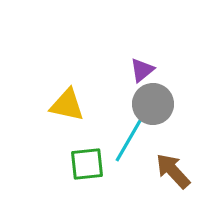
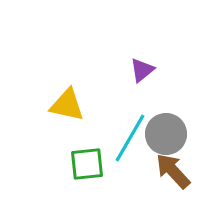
gray circle: moved 13 px right, 30 px down
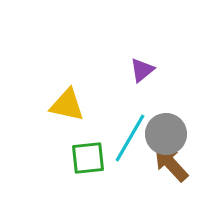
green square: moved 1 px right, 6 px up
brown arrow: moved 2 px left, 7 px up
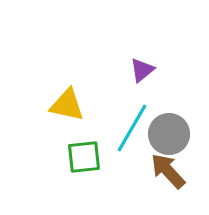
gray circle: moved 3 px right
cyan line: moved 2 px right, 10 px up
green square: moved 4 px left, 1 px up
brown arrow: moved 3 px left, 7 px down
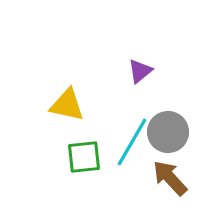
purple triangle: moved 2 px left, 1 px down
cyan line: moved 14 px down
gray circle: moved 1 px left, 2 px up
brown arrow: moved 2 px right, 7 px down
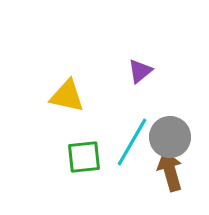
yellow triangle: moved 9 px up
gray circle: moved 2 px right, 5 px down
brown arrow: moved 7 px up; rotated 27 degrees clockwise
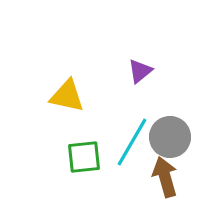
brown arrow: moved 5 px left, 6 px down
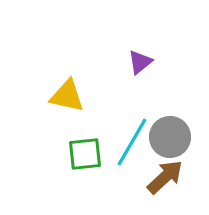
purple triangle: moved 9 px up
green square: moved 1 px right, 3 px up
brown arrow: rotated 63 degrees clockwise
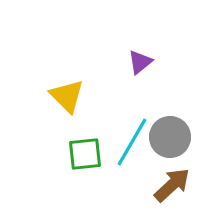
yellow triangle: rotated 33 degrees clockwise
brown arrow: moved 7 px right, 8 px down
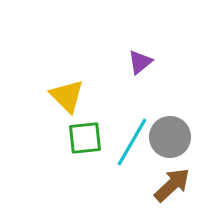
green square: moved 16 px up
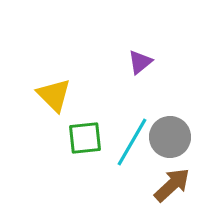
yellow triangle: moved 13 px left, 1 px up
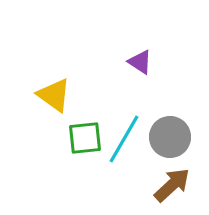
purple triangle: rotated 48 degrees counterclockwise
yellow triangle: rotated 9 degrees counterclockwise
cyan line: moved 8 px left, 3 px up
